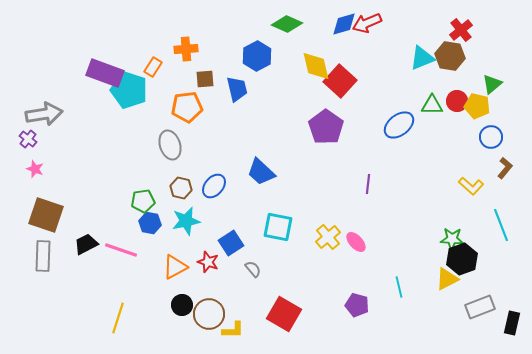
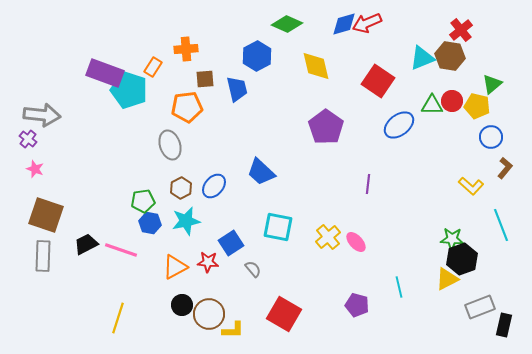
red square at (340, 81): moved 38 px right; rotated 8 degrees counterclockwise
red circle at (457, 101): moved 5 px left
gray arrow at (44, 114): moved 2 px left, 1 px down; rotated 15 degrees clockwise
brown hexagon at (181, 188): rotated 20 degrees clockwise
red star at (208, 262): rotated 15 degrees counterclockwise
black rectangle at (512, 323): moved 8 px left, 2 px down
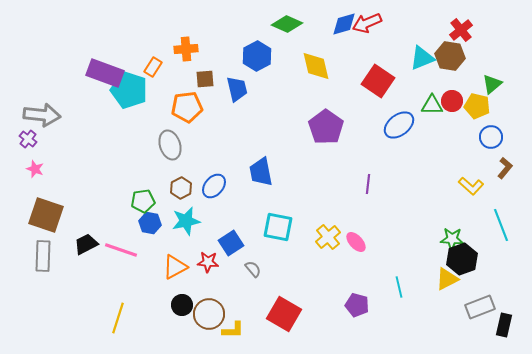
blue trapezoid at (261, 172): rotated 36 degrees clockwise
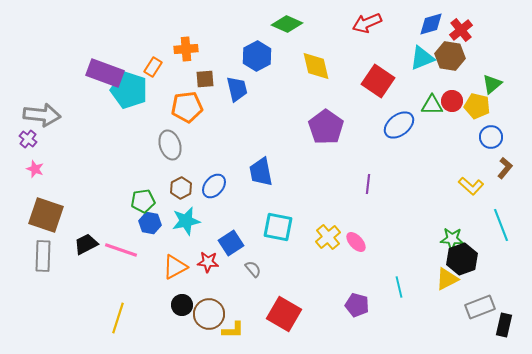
blue diamond at (344, 24): moved 87 px right
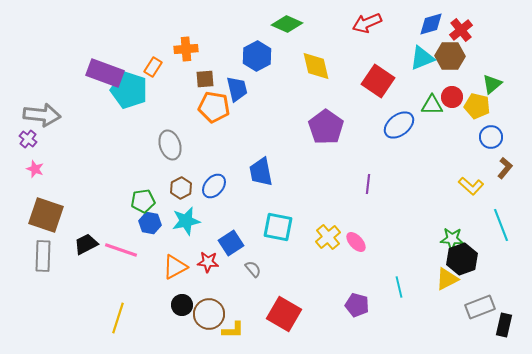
brown hexagon at (450, 56): rotated 8 degrees counterclockwise
red circle at (452, 101): moved 4 px up
orange pentagon at (187, 107): moved 27 px right; rotated 16 degrees clockwise
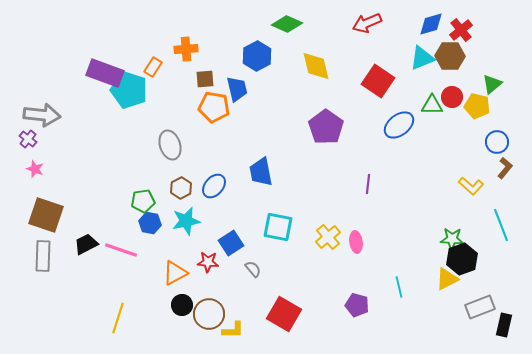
blue circle at (491, 137): moved 6 px right, 5 px down
pink ellipse at (356, 242): rotated 35 degrees clockwise
orange triangle at (175, 267): moved 6 px down
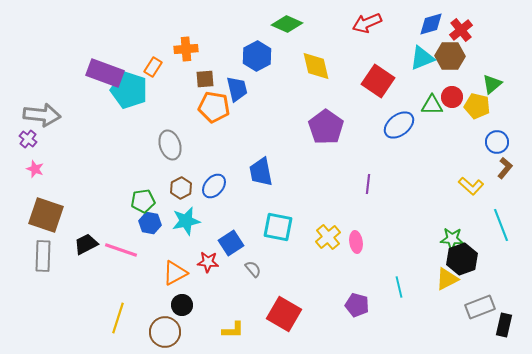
brown circle at (209, 314): moved 44 px left, 18 px down
